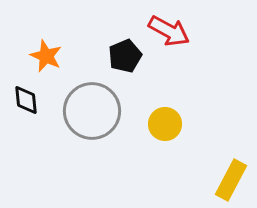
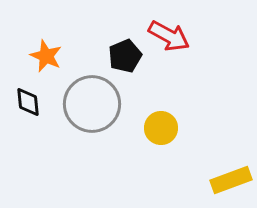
red arrow: moved 5 px down
black diamond: moved 2 px right, 2 px down
gray circle: moved 7 px up
yellow circle: moved 4 px left, 4 px down
yellow rectangle: rotated 42 degrees clockwise
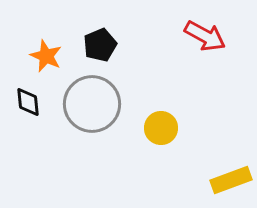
red arrow: moved 36 px right
black pentagon: moved 25 px left, 11 px up
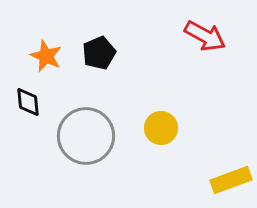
black pentagon: moved 1 px left, 8 px down
gray circle: moved 6 px left, 32 px down
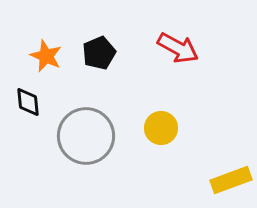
red arrow: moved 27 px left, 12 px down
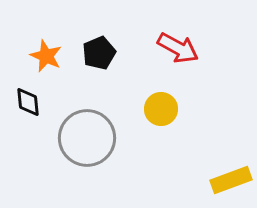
yellow circle: moved 19 px up
gray circle: moved 1 px right, 2 px down
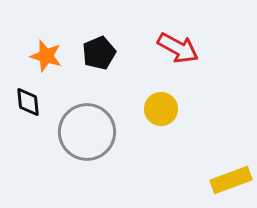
orange star: rotated 8 degrees counterclockwise
gray circle: moved 6 px up
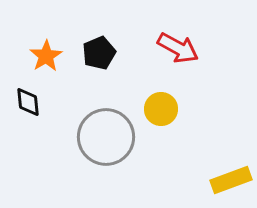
orange star: rotated 24 degrees clockwise
gray circle: moved 19 px right, 5 px down
